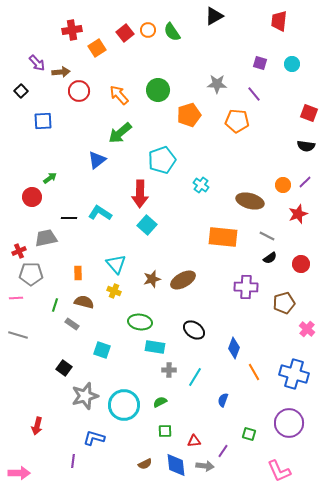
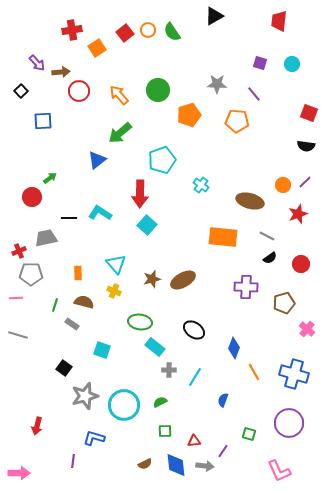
cyan rectangle at (155, 347): rotated 30 degrees clockwise
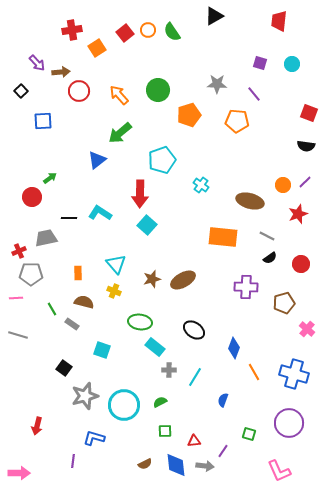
green line at (55, 305): moved 3 px left, 4 px down; rotated 48 degrees counterclockwise
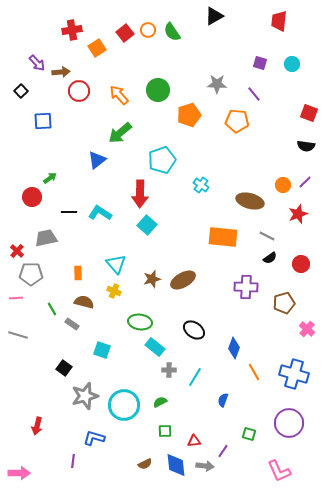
black line at (69, 218): moved 6 px up
red cross at (19, 251): moved 2 px left; rotated 24 degrees counterclockwise
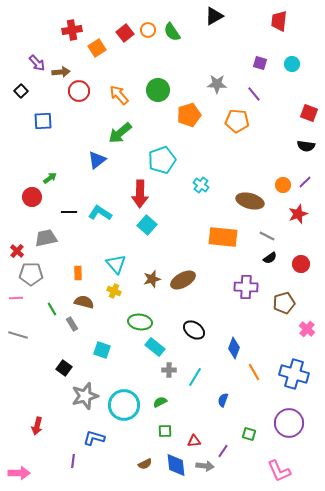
gray rectangle at (72, 324): rotated 24 degrees clockwise
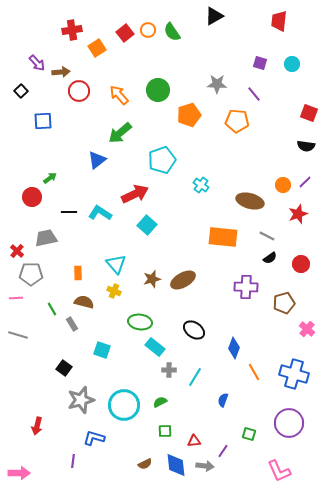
red arrow at (140, 194): moved 5 px left; rotated 116 degrees counterclockwise
gray star at (85, 396): moved 4 px left, 4 px down
